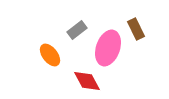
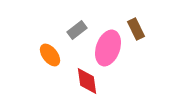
red diamond: rotated 20 degrees clockwise
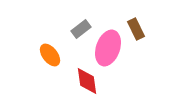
gray rectangle: moved 4 px right, 1 px up
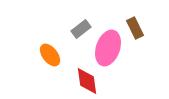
brown rectangle: moved 1 px left, 1 px up
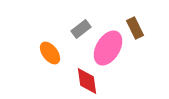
pink ellipse: rotated 12 degrees clockwise
orange ellipse: moved 2 px up
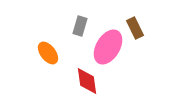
gray rectangle: moved 1 px left, 3 px up; rotated 36 degrees counterclockwise
pink ellipse: moved 1 px up
orange ellipse: moved 2 px left
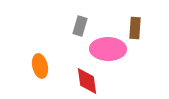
brown rectangle: rotated 30 degrees clockwise
pink ellipse: moved 2 px down; rotated 60 degrees clockwise
orange ellipse: moved 8 px left, 13 px down; rotated 25 degrees clockwise
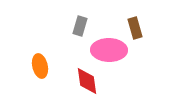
brown rectangle: rotated 20 degrees counterclockwise
pink ellipse: moved 1 px right, 1 px down
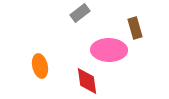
gray rectangle: moved 13 px up; rotated 36 degrees clockwise
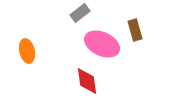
brown rectangle: moved 2 px down
pink ellipse: moved 7 px left, 6 px up; rotated 24 degrees clockwise
orange ellipse: moved 13 px left, 15 px up
